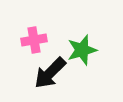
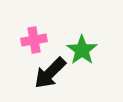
green star: rotated 20 degrees counterclockwise
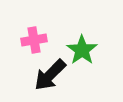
black arrow: moved 2 px down
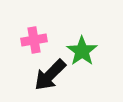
green star: moved 1 px down
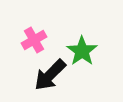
pink cross: rotated 20 degrees counterclockwise
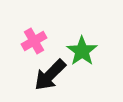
pink cross: moved 1 px down
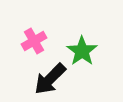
black arrow: moved 4 px down
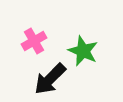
green star: moved 1 px right; rotated 12 degrees counterclockwise
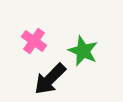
pink cross: rotated 25 degrees counterclockwise
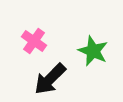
green star: moved 10 px right
